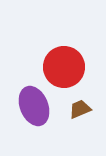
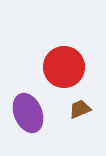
purple ellipse: moved 6 px left, 7 px down
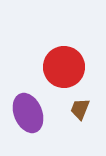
brown trapezoid: rotated 45 degrees counterclockwise
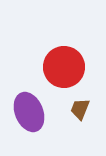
purple ellipse: moved 1 px right, 1 px up
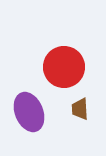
brown trapezoid: rotated 25 degrees counterclockwise
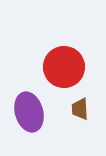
purple ellipse: rotated 6 degrees clockwise
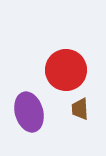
red circle: moved 2 px right, 3 px down
